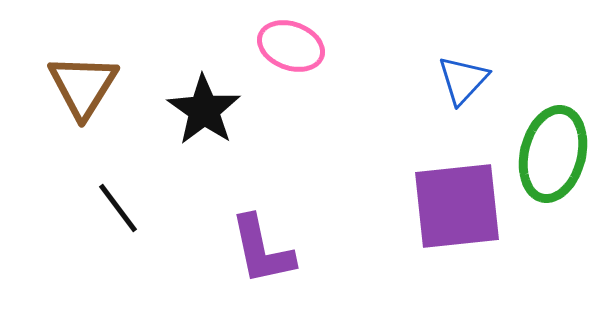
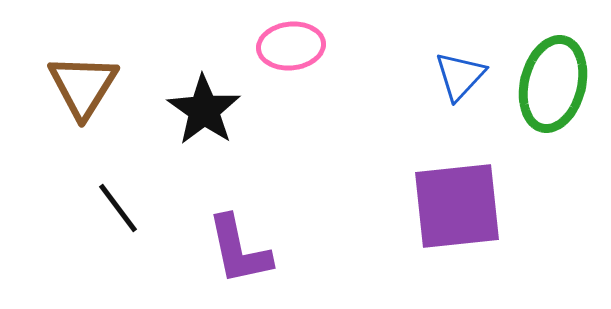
pink ellipse: rotated 26 degrees counterclockwise
blue triangle: moved 3 px left, 4 px up
green ellipse: moved 70 px up
purple L-shape: moved 23 px left
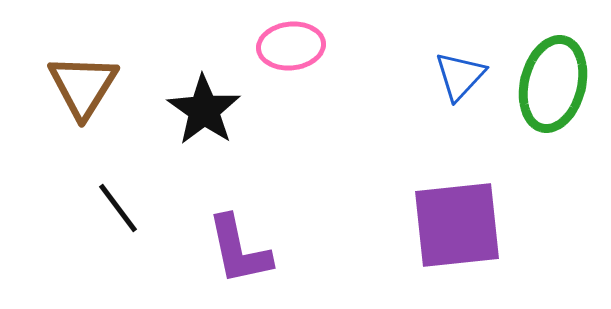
purple square: moved 19 px down
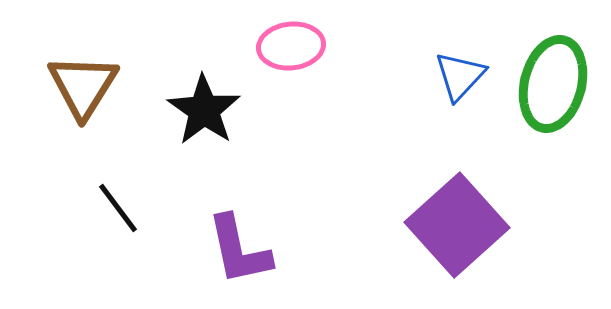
purple square: rotated 36 degrees counterclockwise
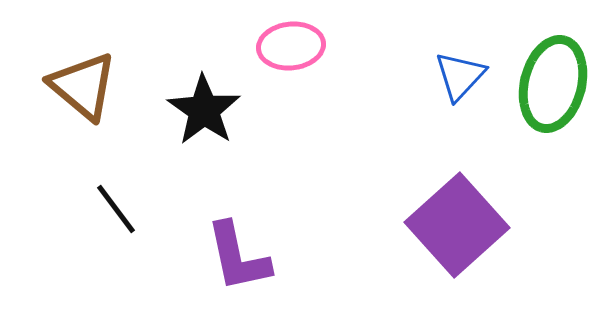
brown triangle: rotated 22 degrees counterclockwise
black line: moved 2 px left, 1 px down
purple L-shape: moved 1 px left, 7 px down
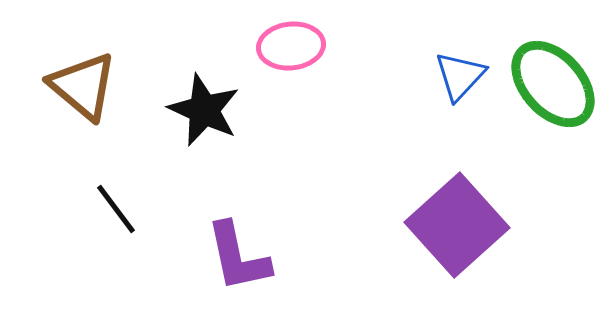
green ellipse: rotated 56 degrees counterclockwise
black star: rotated 10 degrees counterclockwise
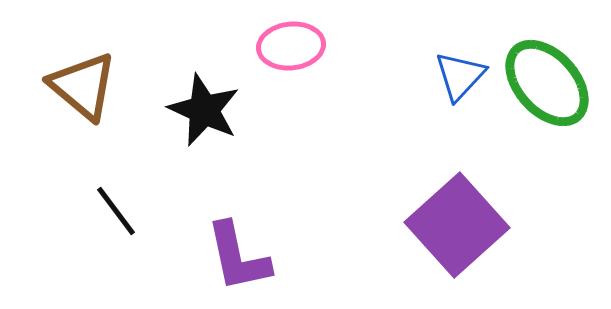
green ellipse: moved 6 px left, 1 px up
black line: moved 2 px down
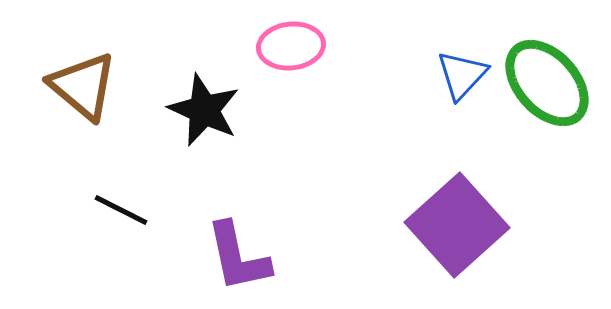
blue triangle: moved 2 px right, 1 px up
black line: moved 5 px right, 1 px up; rotated 26 degrees counterclockwise
